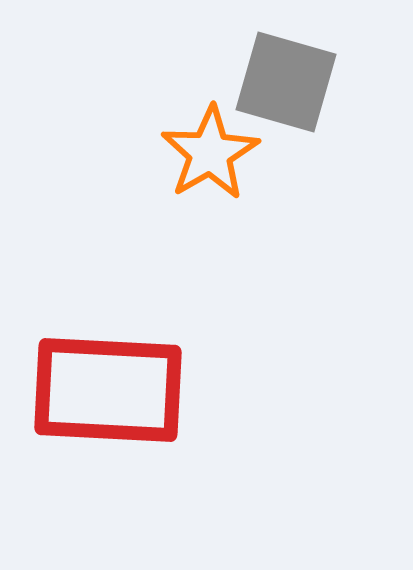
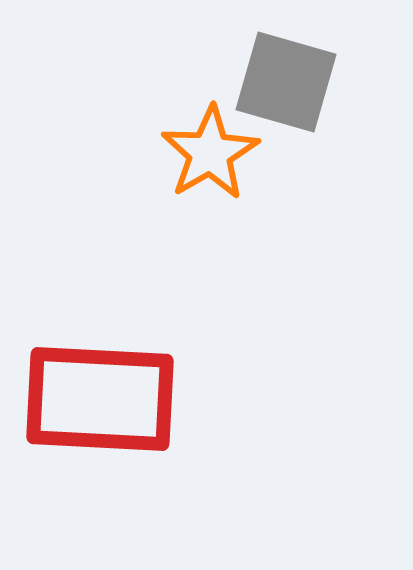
red rectangle: moved 8 px left, 9 px down
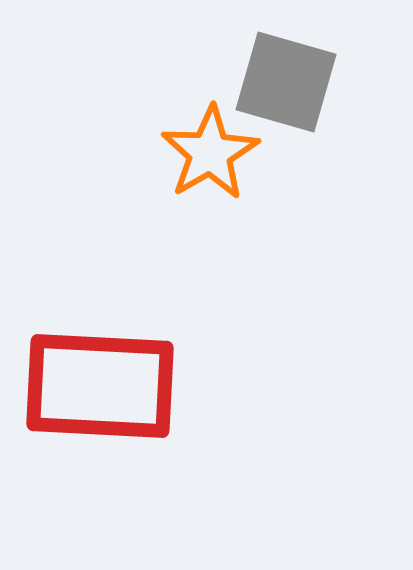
red rectangle: moved 13 px up
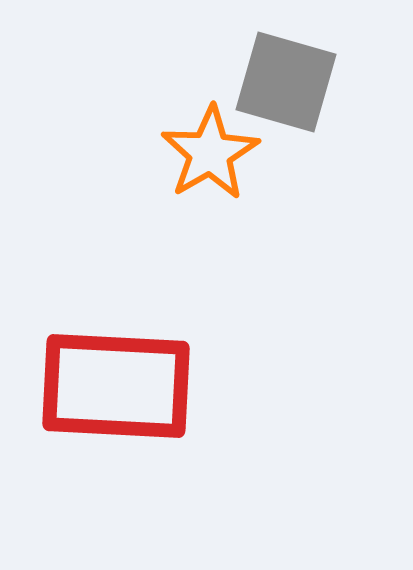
red rectangle: moved 16 px right
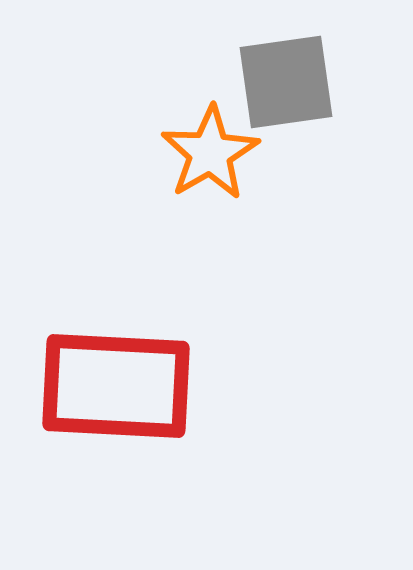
gray square: rotated 24 degrees counterclockwise
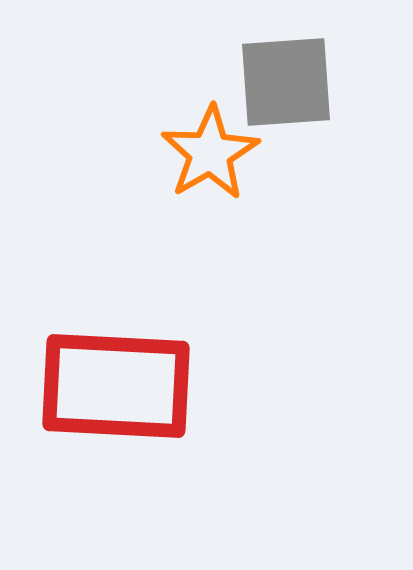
gray square: rotated 4 degrees clockwise
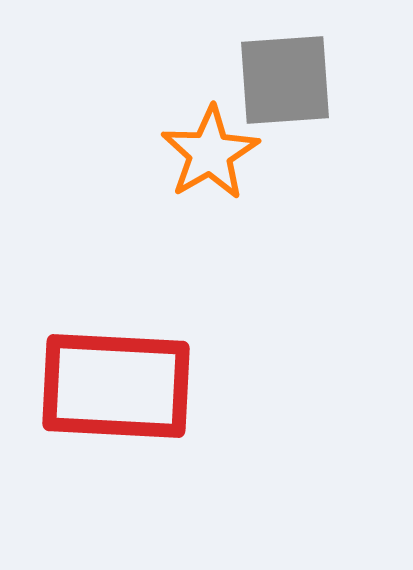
gray square: moved 1 px left, 2 px up
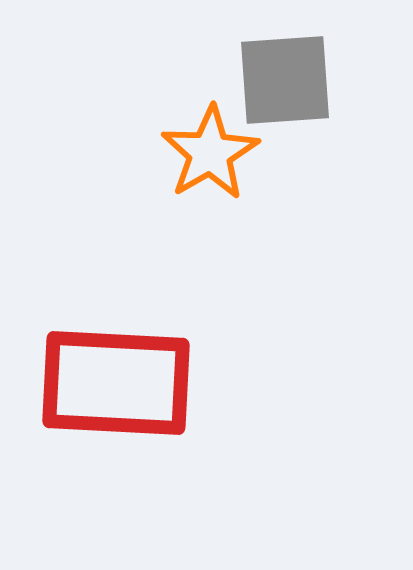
red rectangle: moved 3 px up
